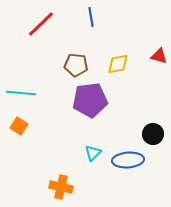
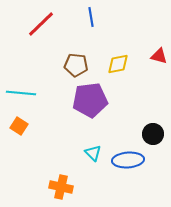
cyan triangle: rotated 30 degrees counterclockwise
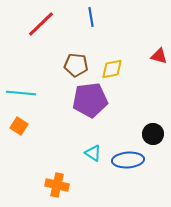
yellow diamond: moved 6 px left, 5 px down
cyan triangle: rotated 12 degrees counterclockwise
orange cross: moved 4 px left, 2 px up
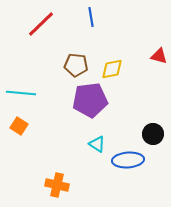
cyan triangle: moved 4 px right, 9 px up
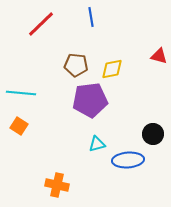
cyan triangle: rotated 48 degrees counterclockwise
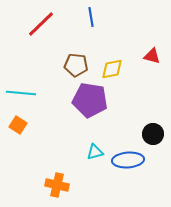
red triangle: moved 7 px left
purple pentagon: rotated 16 degrees clockwise
orange square: moved 1 px left, 1 px up
cyan triangle: moved 2 px left, 8 px down
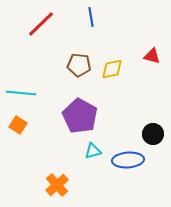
brown pentagon: moved 3 px right
purple pentagon: moved 10 px left, 16 px down; rotated 20 degrees clockwise
cyan triangle: moved 2 px left, 1 px up
orange cross: rotated 35 degrees clockwise
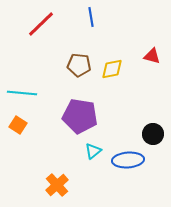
cyan line: moved 1 px right
purple pentagon: rotated 20 degrees counterclockwise
cyan triangle: rotated 24 degrees counterclockwise
